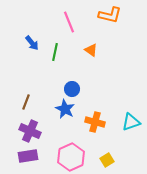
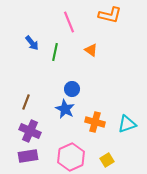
cyan triangle: moved 4 px left, 2 px down
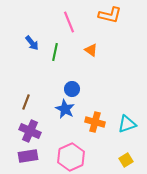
yellow square: moved 19 px right
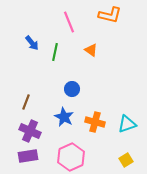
blue star: moved 1 px left, 8 px down
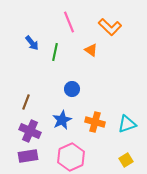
orange L-shape: moved 12 px down; rotated 30 degrees clockwise
blue star: moved 2 px left, 3 px down; rotated 18 degrees clockwise
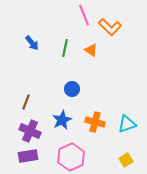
pink line: moved 15 px right, 7 px up
green line: moved 10 px right, 4 px up
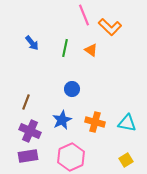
cyan triangle: moved 1 px up; rotated 30 degrees clockwise
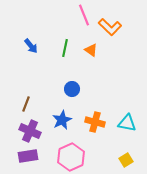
blue arrow: moved 1 px left, 3 px down
brown line: moved 2 px down
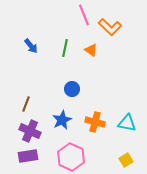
pink hexagon: rotated 12 degrees counterclockwise
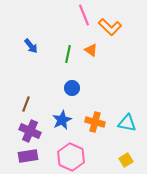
green line: moved 3 px right, 6 px down
blue circle: moved 1 px up
